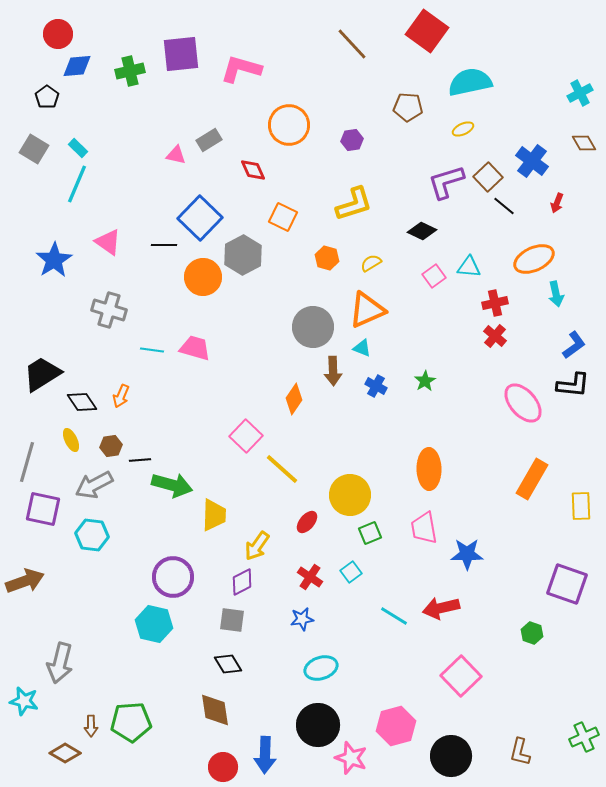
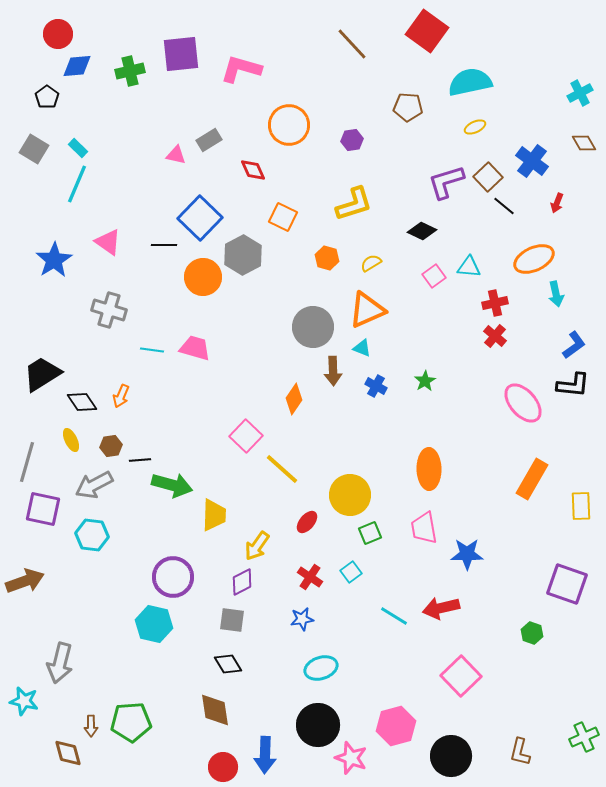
yellow ellipse at (463, 129): moved 12 px right, 2 px up
brown diamond at (65, 753): moved 3 px right; rotated 44 degrees clockwise
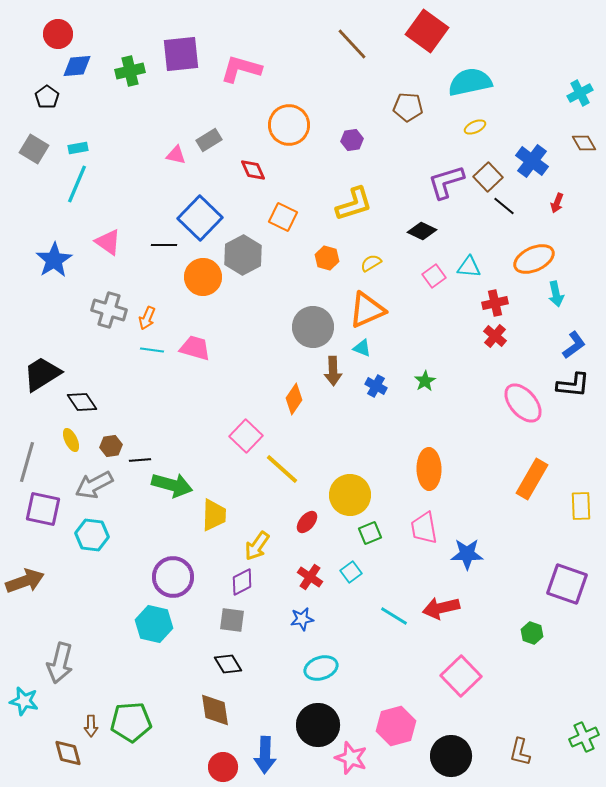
cyan rectangle at (78, 148): rotated 54 degrees counterclockwise
orange arrow at (121, 396): moved 26 px right, 78 px up
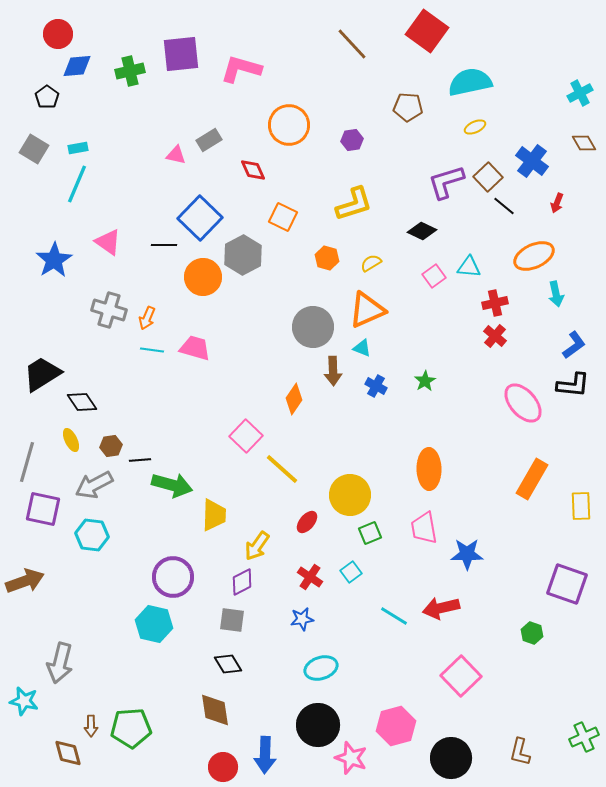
orange ellipse at (534, 259): moved 3 px up
green pentagon at (131, 722): moved 6 px down
black circle at (451, 756): moved 2 px down
